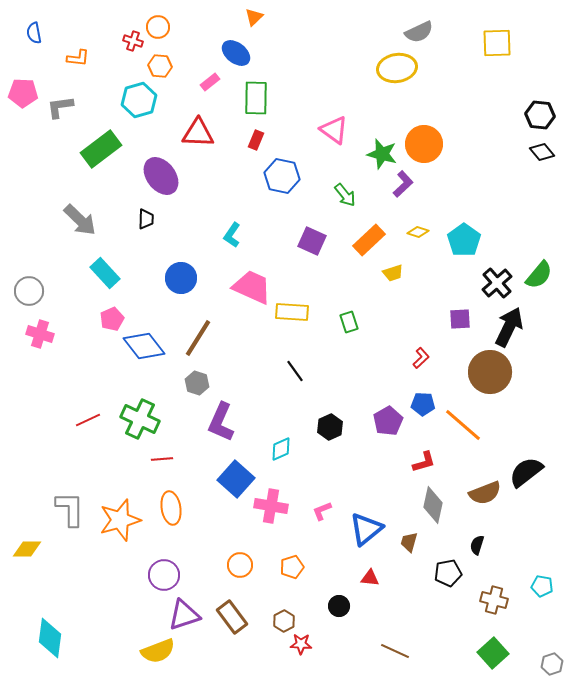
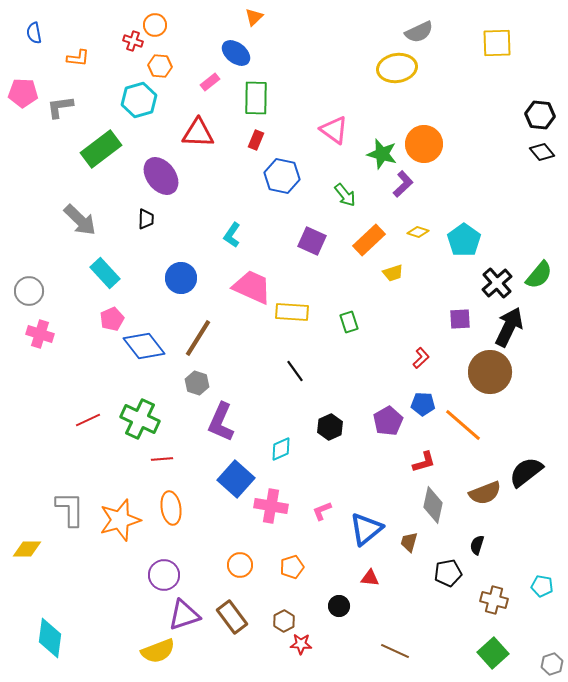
orange circle at (158, 27): moved 3 px left, 2 px up
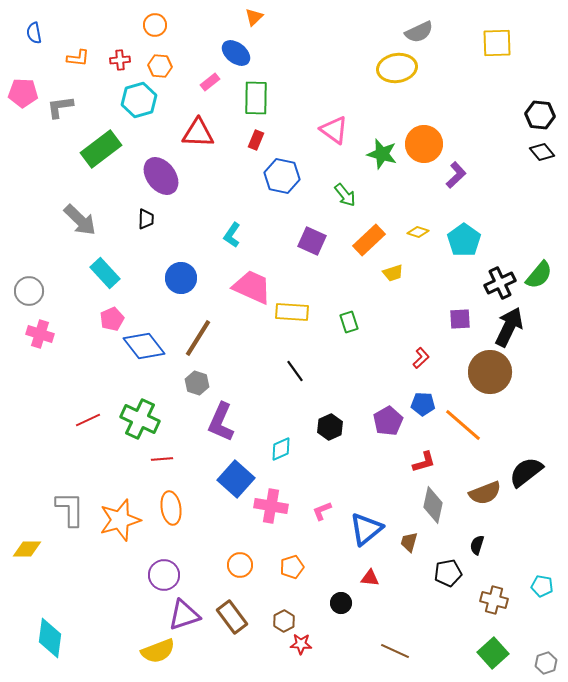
red cross at (133, 41): moved 13 px left, 19 px down; rotated 24 degrees counterclockwise
purple L-shape at (403, 184): moved 53 px right, 9 px up
black cross at (497, 283): moved 3 px right; rotated 16 degrees clockwise
black circle at (339, 606): moved 2 px right, 3 px up
gray hexagon at (552, 664): moved 6 px left, 1 px up
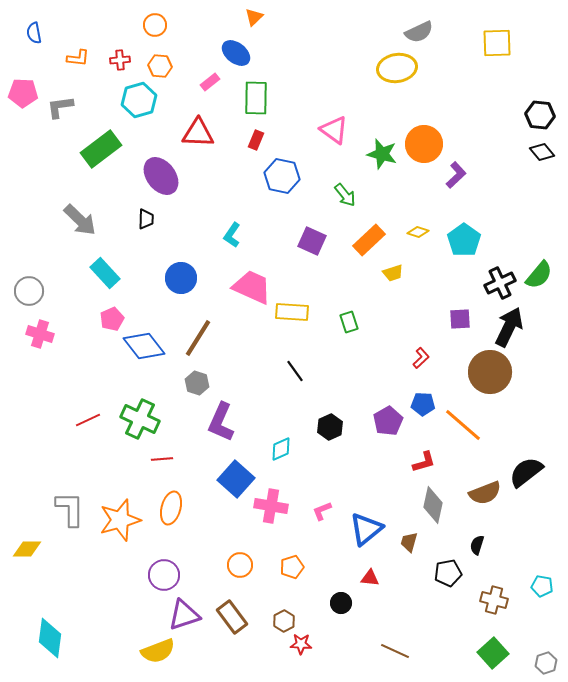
orange ellipse at (171, 508): rotated 24 degrees clockwise
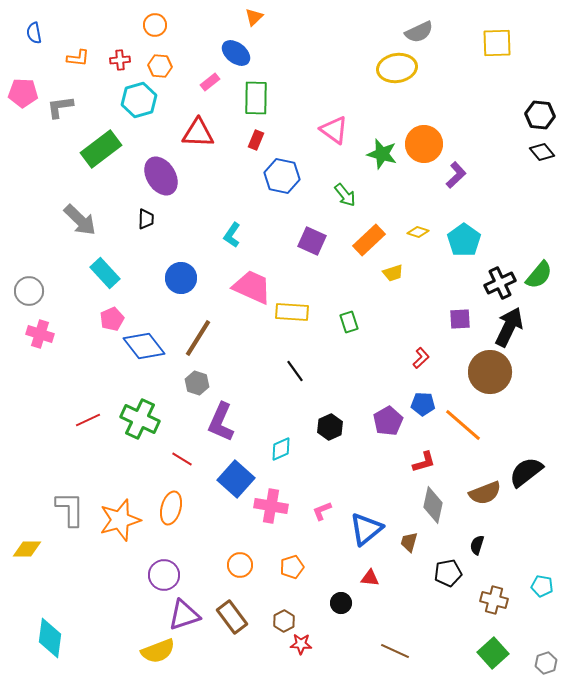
purple ellipse at (161, 176): rotated 6 degrees clockwise
red line at (162, 459): moved 20 px right; rotated 35 degrees clockwise
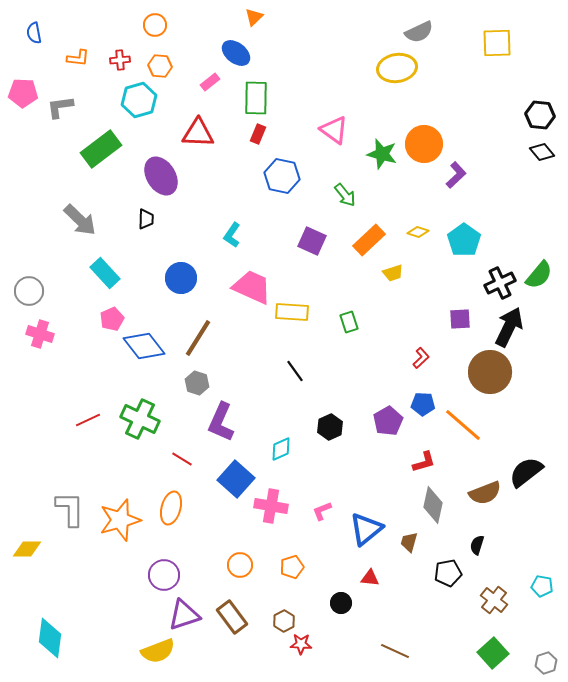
red rectangle at (256, 140): moved 2 px right, 6 px up
brown cross at (494, 600): rotated 24 degrees clockwise
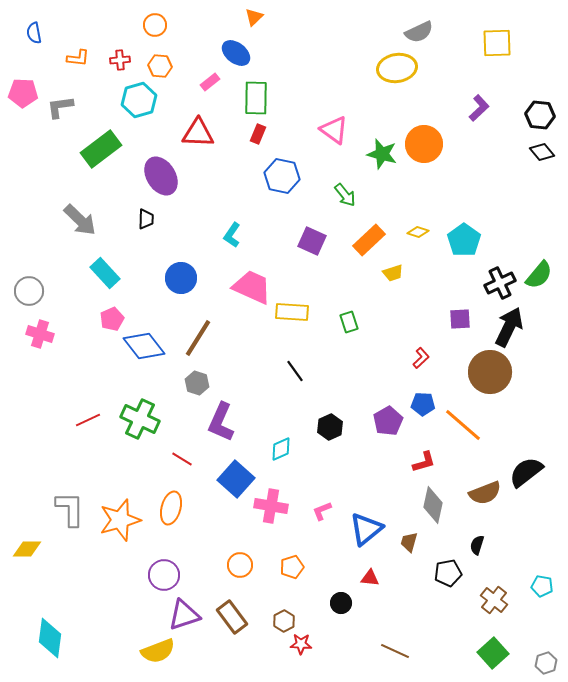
purple L-shape at (456, 175): moved 23 px right, 67 px up
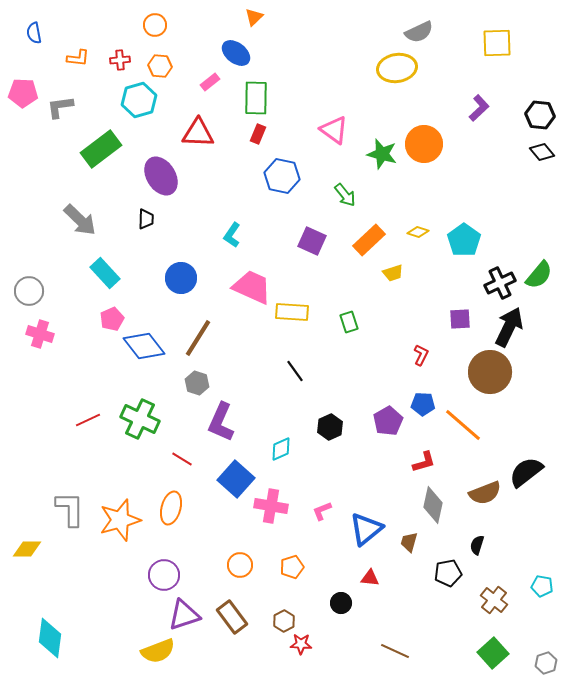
red L-shape at (421, 358): moved 3 px up; rotated 20 degrees counterclockwise
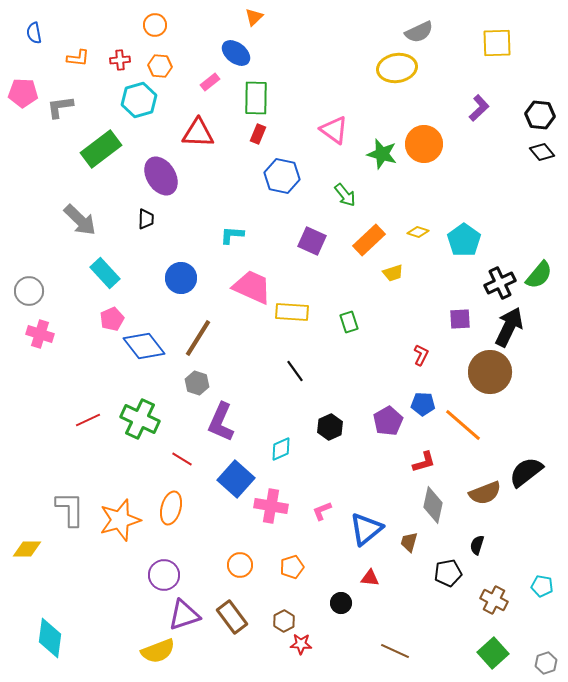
cyan L-shape at (232, 235): rotated 60 degrees clockwise
brown cross at (494, 600): rotated 12 degrees counterclockwise
